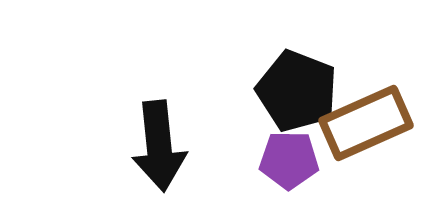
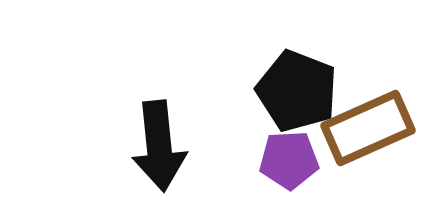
brown rectangle: moved 2 px right, 5 px down
purple pentagon: rotated 4 degrees counterclockwise
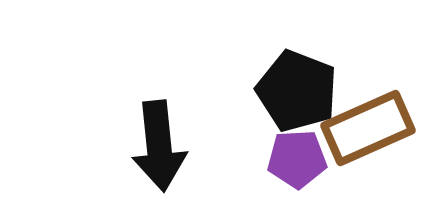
purple pentagon: moved 8 px right, 1 px up
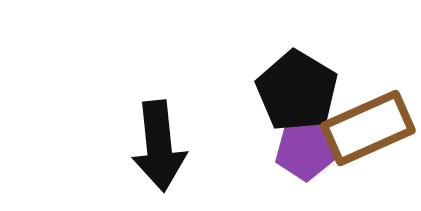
black pentagon: rotated 10 degrees clockwise
purple pentagon: moved 8 px right, 8 px up
